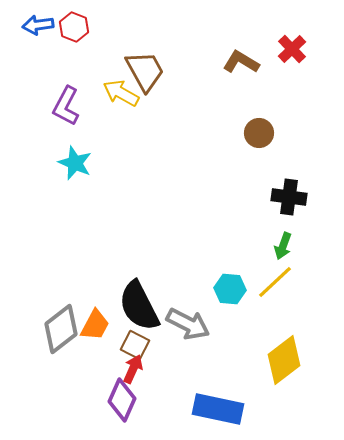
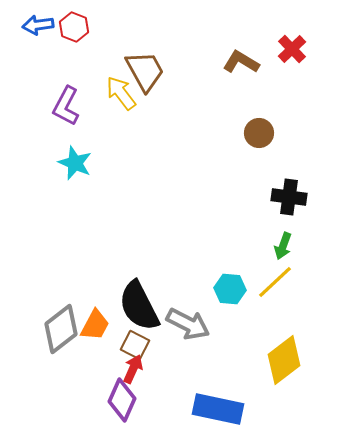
yellow arrow: rotated 24 degrees clockwise
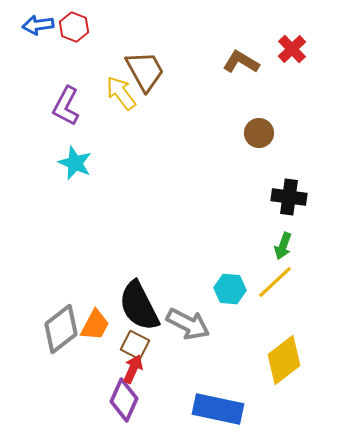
purple diamond: moved 2 px right
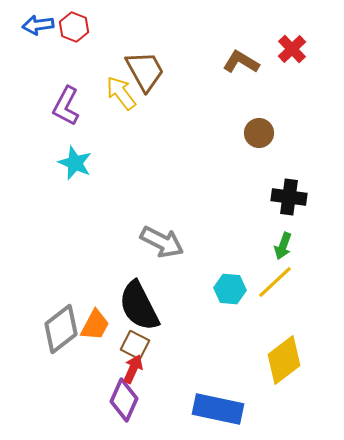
gray arrow: moved 26 px left, 82 px up
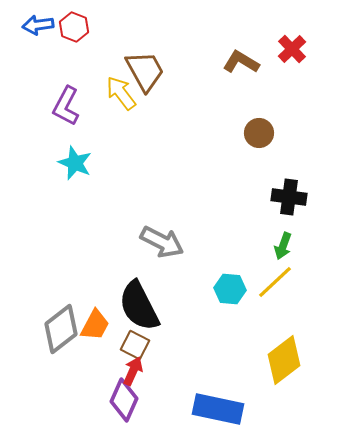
red arrow: moved 2 px down
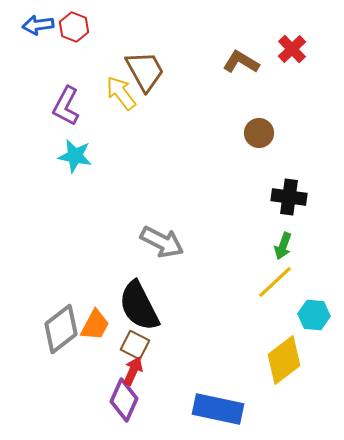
cyan star: moved 7 px up; rotated 12 degrees counterclockwise
cyan hexagon: moved 84 px right, 26 px down
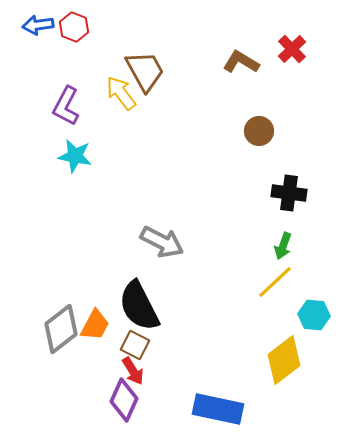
brown circle: moved 2 px up
black cross: moved 4 px up
red arrow: rotated 124 degrees clockwise
